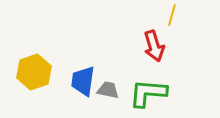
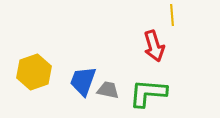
yellow line: rotated 20 degrees counterclockwise
blue trapezoid: rotated 12 degrees clockwise
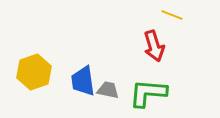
yellow line: rotated 65 degrees counterclockwise
blue trapezoid: rotated 28 degrees counterclockwise
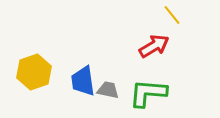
yellow line: rotated 30 degrees clockwise
red arrow: rotated 104 degrees counterclockwise
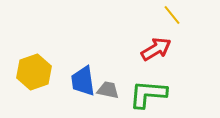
red arrow: moved 2 px right, 3 px down
green L-shape: moved 1 px down
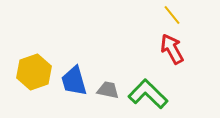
red arrow: moved 16 px right; rotated 88 degrees counterclockwise
blue trapezoid: moved 9 px left; rotated 8 degrees counterclockwise
green L-shape: rotated 39 degrees clockwise
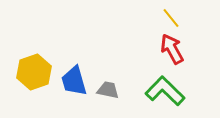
yellow line: moved 1 px left, 3 px down
green L-shape: moved 17 px right, 3 px up
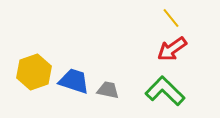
red arrow: rotated 96 degrees counterclockwise
blue trapezoid: rotated 124 degrees clockwise
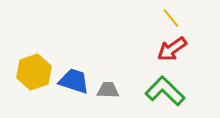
gray trapezoid: rotated 10 degrees counterclockwise
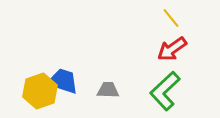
yellow hexagon: moved 6 px right, 19 px down
blue trapezoid: moved 11 px left
green L-shape: rotated 87 degrees counterclockwise
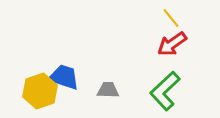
red arrow: moved 5 px up
blue trapezoid: moved 1 px right, 4 px up
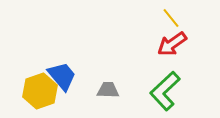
blue trapezoid: moved 2 px left, 1 px up; rotated 32 degrees clockwise
